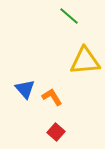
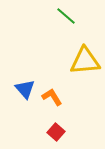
green line: moved 3 px left
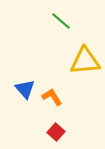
green line: moved 5 px left, 5 px down
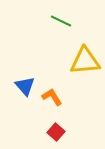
green line: rotated 15 degrees counterclockwise
blue triangle: moved 3 px up
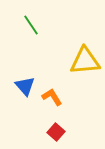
green line: moved 30 px left, 4 px down; rotated 30 degrees clockwise
